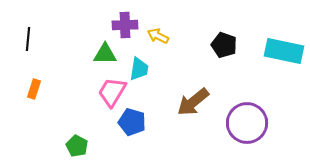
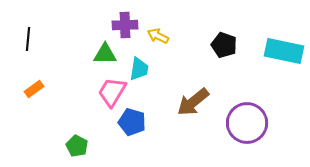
orange rectangle: rotated 36 degrees clockwise
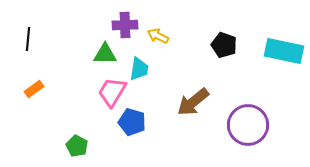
purple circle: moved 1 px right, 2 px down
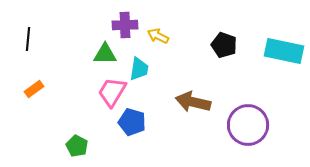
brown arrow: rotated 52 degrees clockwise
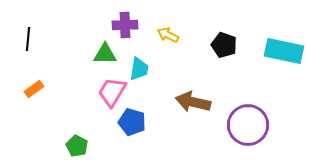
yellow arrow: moved 10 px right, 1 px up
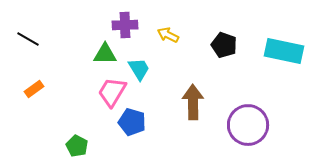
black line: rotated 65 degrees counterclockwise
cyan trapezoid: rotated 40 degrees counterclockwise
brown arrow: rotated 76 degrees clockwise
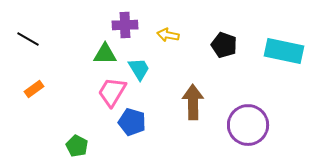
yellow arrow: rotated 15 degrees counterclockwise
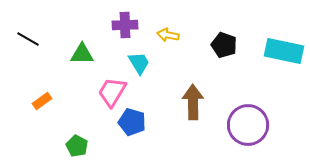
green triangle: moved 23 px left
cyan trapezoid: moved 6 px up
orange rectangle: moved 8 px right, 12 px down
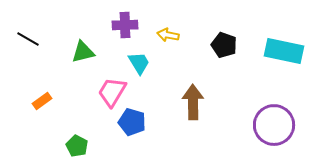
green triangle: moved 1 px right, 2 px up; rotated 15 degrees counterclockwise
purple circle: moved 26 px right
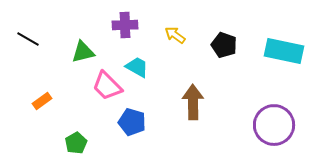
yellow arrow: moved 7 px right; rotated 25 degrees clockwise
cyan trapezoid: moved 2 px left, 4 px down; rotated 30 degrees counterclockwise
pink trapezoid: moved 5 px left, 6 px up; rotated 76 degrees counterclockwise
green pentagon: moved 1 px left, 3 px up; rotated 15 degrees clockwise
